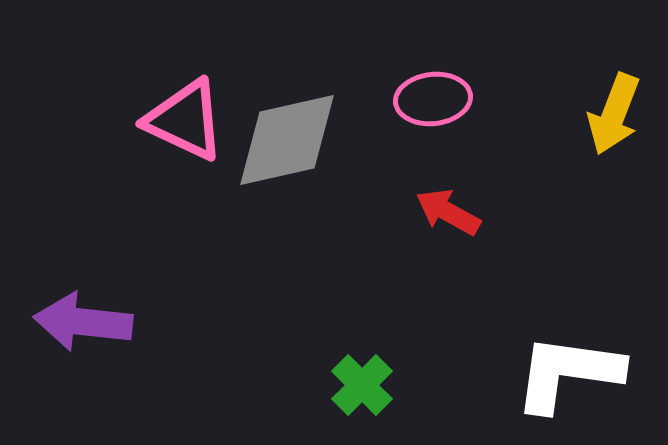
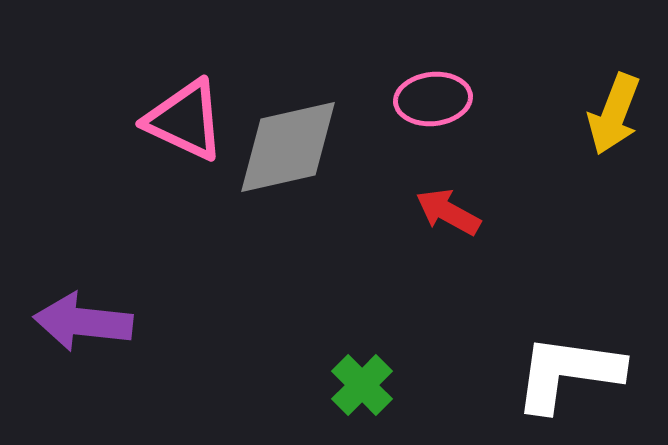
gray diamond: moved 1 px right, 7 px down
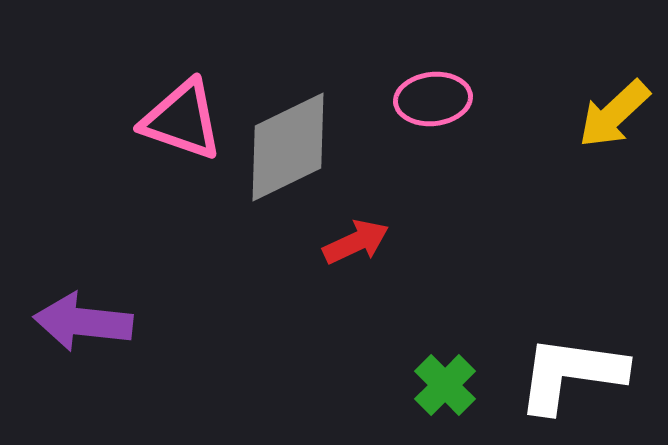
yellow arrow: rotated 26 degrees clockwise
pink triangle: moved 3 px left; rotated 6 degrees counterclockwise
gray diamond: rotated 13 degrees counterclockwise
red arrow: moved 92 px left, 30 px down; rotated 126 degrees clockwise
white L-shape: moved 3 px right, 1 px down
green cross: moved 83 px right
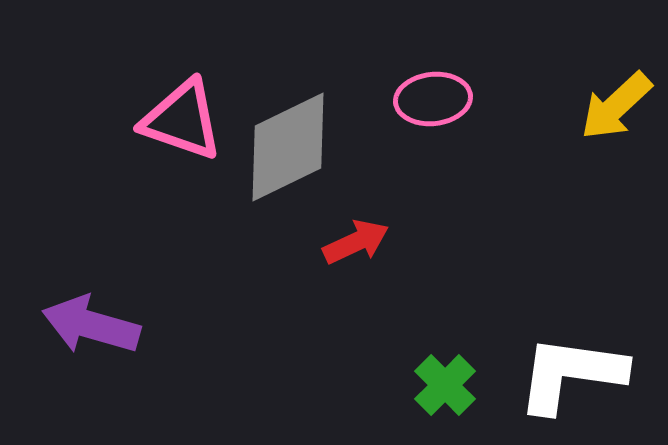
yellow arrow: moved 2 px right, 8 px up
purple arrow: moved 8 px right, 3 px down; rotated 10 degrees clockwise
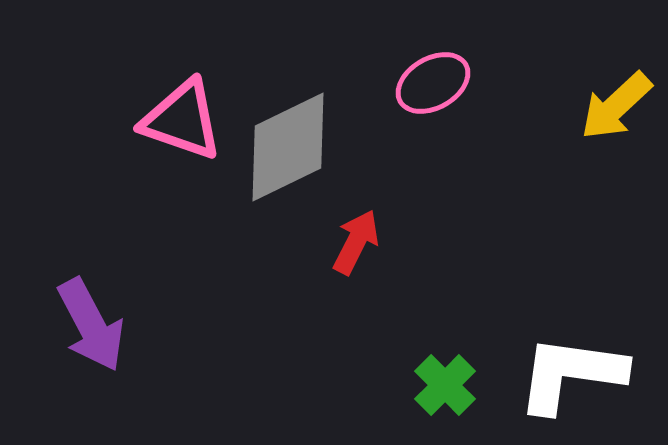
pink ellipse: moved 16 px up; rotated 24 degrees counterclockwise
red arrow: rotated 38 degrees counterclockwise
purple arrow: rotated 134 degrees counterclockwise
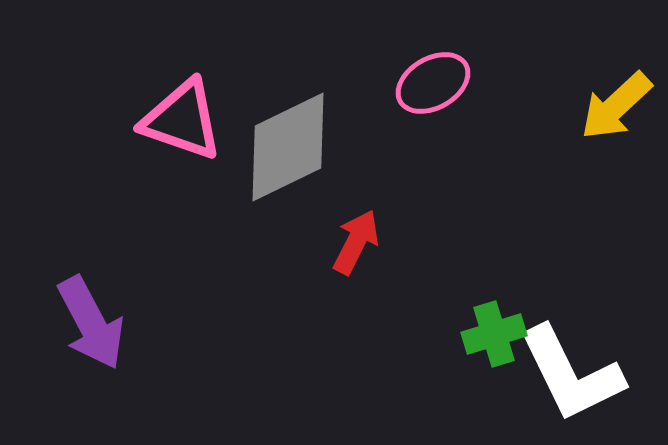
purple arrow: moved 2 px up
white L-shape: rotated 124 degrees counterclockwise
green cross: moved 49 px right, 51 px up; rotated 28 degrees clockwise
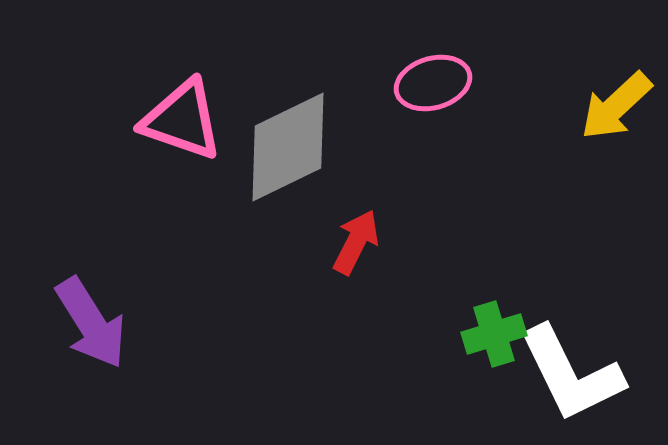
pink ellipse: rotated 14 degrees clockwise
purple arrow: rotated 4 degrees counterclockwise
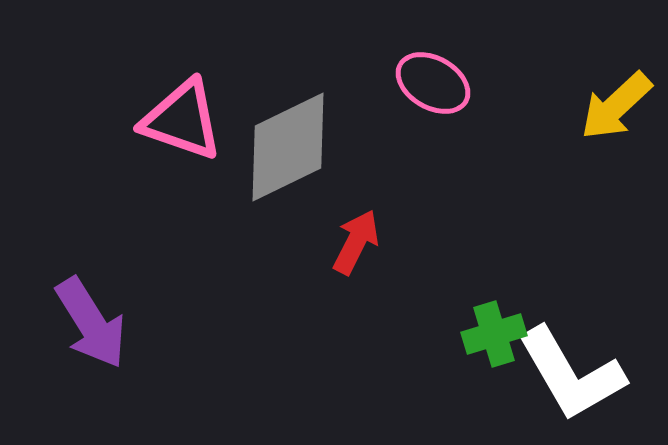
pink ellipse: rotated 46 degrees clockwise
white L-shape: rotated 4 degrees counterclockwise
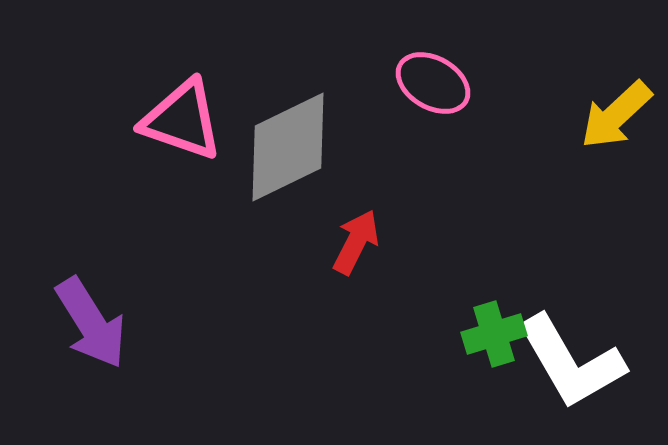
yellow arrow: moved 9 px down
white L-shape: moved 12 px up
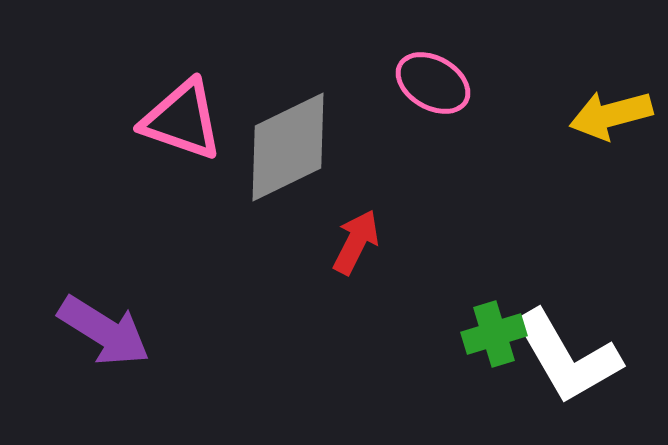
yellow arrow: moved 5 px left; rotated 28 degrees clockwise
purple arrow: moved 13 px right, 8 px down; rotated 26 degrees counterclockwise
white L-shape: moved 4 px left, 5 px up
